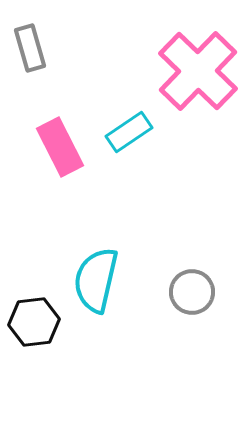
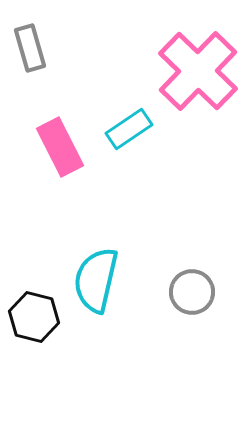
cyan rectangle: moved 3 px up
black hexagon: moved 5 px up; rotated 21 degrees clockwise
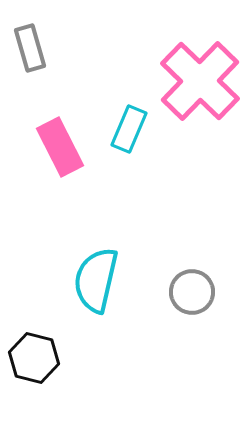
pink cross: moved 2 px right, 10 px down
cyan rectangle: rotated 33 degrees counterclockwise
black hexagon: moved 41 px down
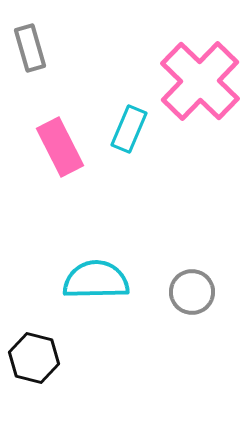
cyan semicircle: rotated 76 degrees clockwise
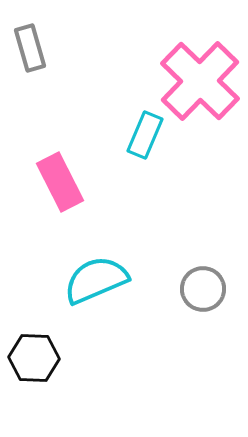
cyan rectangle: moved 16 px right, 6 px down
pink rectangle: moved 35 px down
cyan semicircle: rotated 22 degrees counterclockwise
gray circle: moved 11 px right, 3 px up
black hexagon: rotated 12 degrees counterclockwise
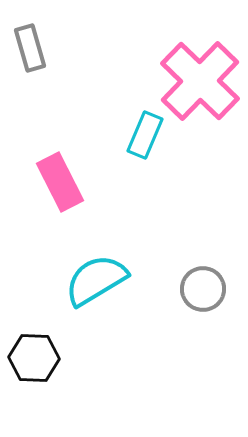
cyan semicircle: rotated 8 degrees counterclockwise
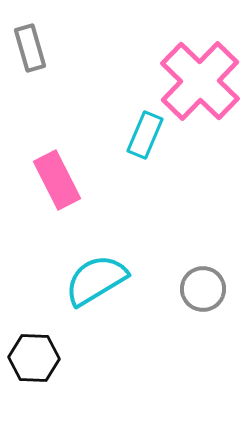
pink rectangle: moved 3 px left, 2 px up
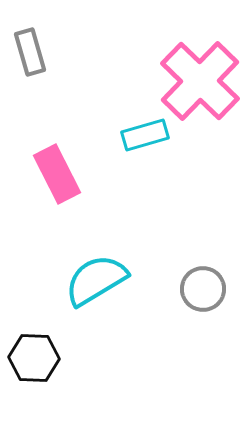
gray rectangle: moved 4 px down
cyan rectangle: rotated 51 degrees clockwise
pink rectangle: moved 6 px up
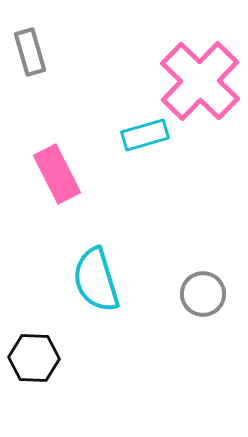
cyan semicircle: rotated 76 degrees counterclockwise
gray circle: moved 5 px down
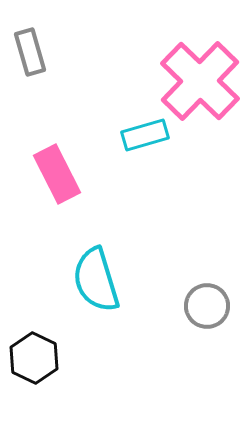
gray circle: moved 4 px right, 12 px down
black hexagon: rotated 24 degrees clockwise
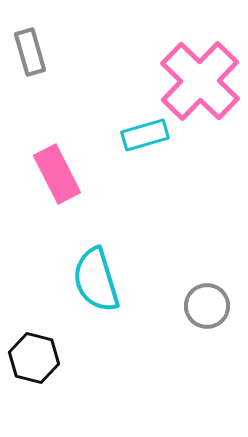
black hexagon: rotated 12 degrees counterclockwise
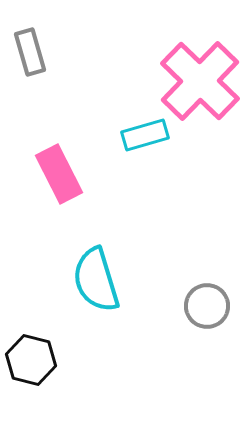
pink rectangle: moved 2 px right
black hexagon: moved 3 px left, 2 px down
